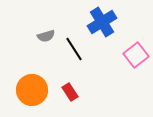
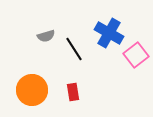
blue cross: moved 7 px right, 11 px down; rotated 28 degrees counterclockwise
red rectangle: moved 3 px right; rotated 24 degrees clockwise
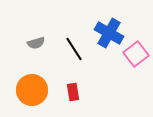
gray semicircle: moved 10 px left, 7 px down
pink square: moved 1 px up
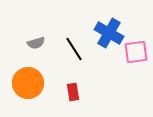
pink square: moved 2 px up; rotated 30 degrees clockwise
orange circle: moved 4 px left, 7 px up
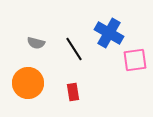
gray semicircle: rotated 30 degrees clockwise
pink square: moved 1 px left, 8 px down
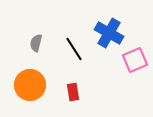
gray semicircle: rotated 90 degrees clockwise
pink square: rotated 15 degrees counterclockwise
orange circle: moved 2 px right, 2 px down
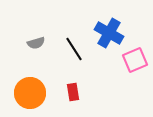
gray semicircle: rotated 120 degrees counterclockwise
orange circle: moved 8 px down
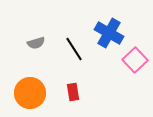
pink square: rotated 20 degrees counterclockwise
